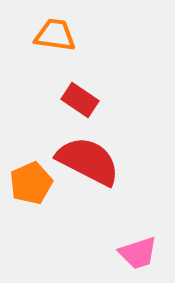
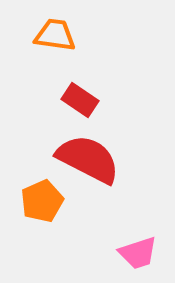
red semicircle: moved 2 px up
orange pentagon: moved 11 px right, 18 px down
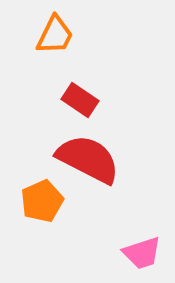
orange trapezoid: rotated 108 degrees clockwise
pink trapezoid: moved 4 px right
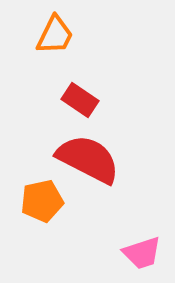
orange pentagon: rotated 12 degrees clockwise
